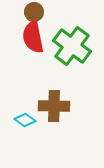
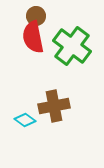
brown circle: moved 2 px right, 4 px down
brown cross: rotated 12 degrees counterclockwise
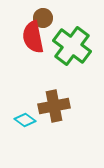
brown circle: moved 7 px right, 2 px down
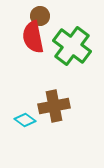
brown circle: moved 3 px left, 2 px up
